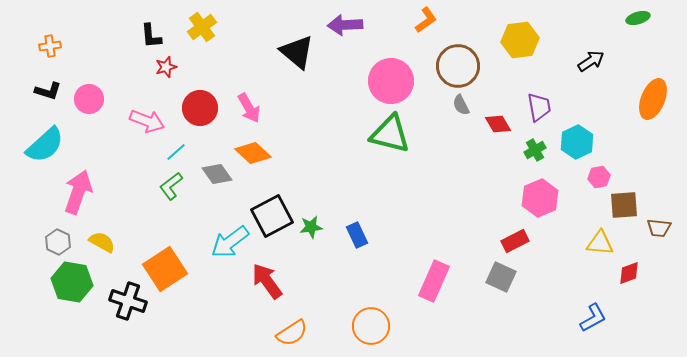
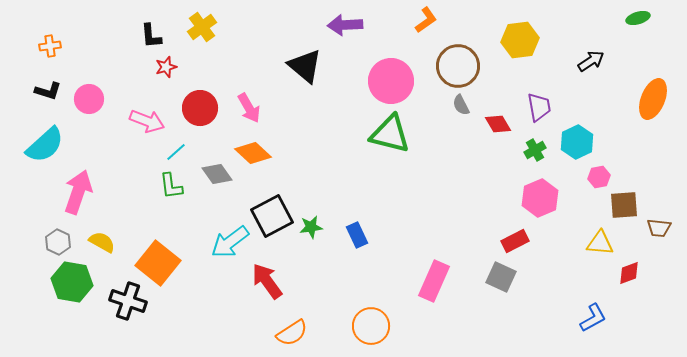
black triangle at (297, 52): moved 8 px right, 14 px down
green L-shape at (171, 186): rotated 60 degrees counterclockwise
orange square at (165, 269): moved 7 px left, 6 px up; rotated 18 degrees counterclockwise
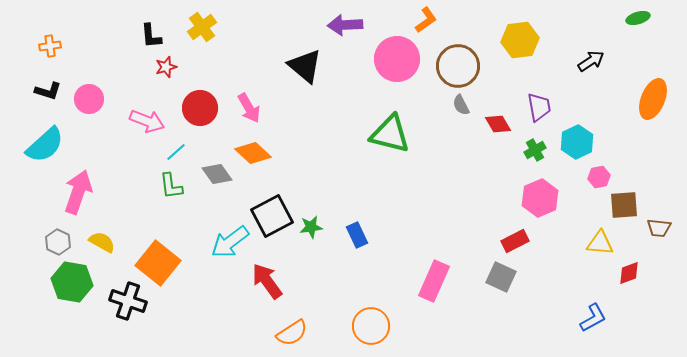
pink circle at (391, 81): moved 6 px right, 22 px up
